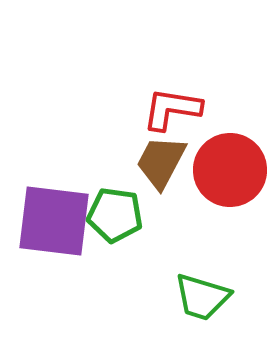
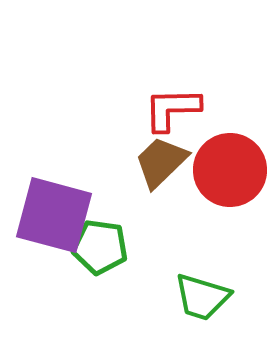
red L-shape: rotated 10 degrees counterclockwise
brown trapezoid: rotated 18 degrees clockwise
green pentagon: moved 15 px left, 32 px down
purple square: moved 6 px up; rotated 8 degrees clockwise
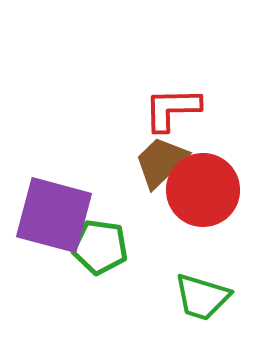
red circle: moved 27 px left, 20 px down
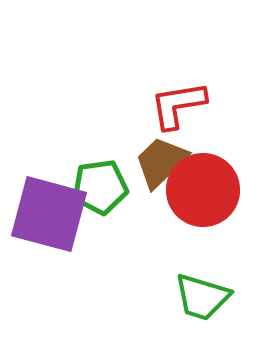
red L-shape: moved 6 px right, 4 px up; rotated 8 degrees counterclockwise
purple square: moved 5 px left, 1 px up
green pentagon: moved 60 px up; rotated 16 degrees counterclockwise
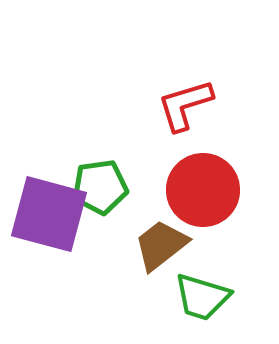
red L-shape: moved 7 px right; rotated 8 degrees counterclockwise
brown trapezoid: moved 83 px down; rotated 6 degrees clockwise
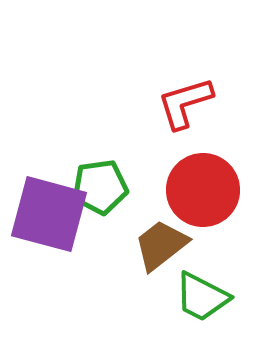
red L-shape: moved 2 px up
green trapezoid: rotated 10 degrees clockwise
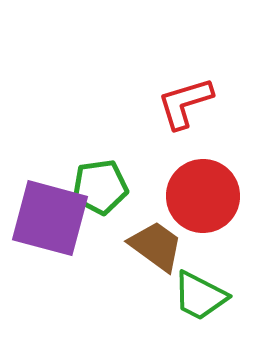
red circle: moved 6 px down
purple square: moved 1 px right, 4 px down
brown trapezoid: moved 5 px left, 1 px down; rotated 74 degrees clockwise
green trapezoid: moved 2 px left, 1 px up
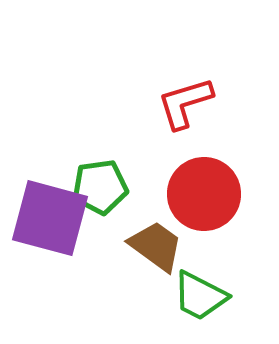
red circle: moved 1 px right, 2 px up
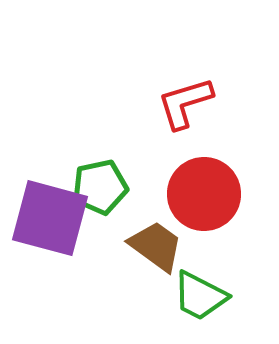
green pentagon: rotated 4 degrees counterclockwise
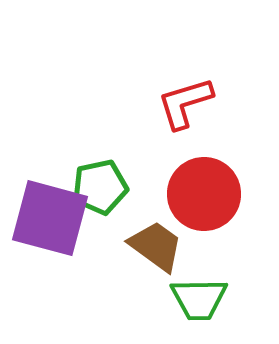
green trapezoid: moved 1 px left, 3 px down; rotated 28 degrees counterclockwise
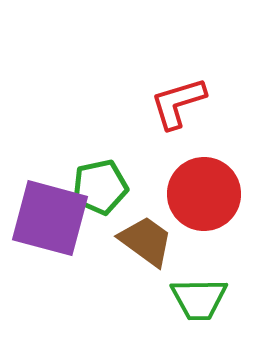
red L-shape: moved 7 px left
brown trapezoid: moved 10 px left, 5 px up
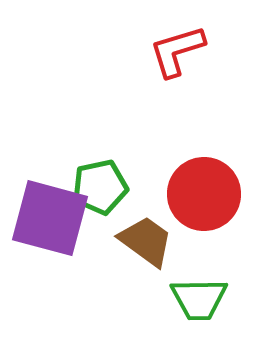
red L-shape: moved 1 px left, 52 px up
